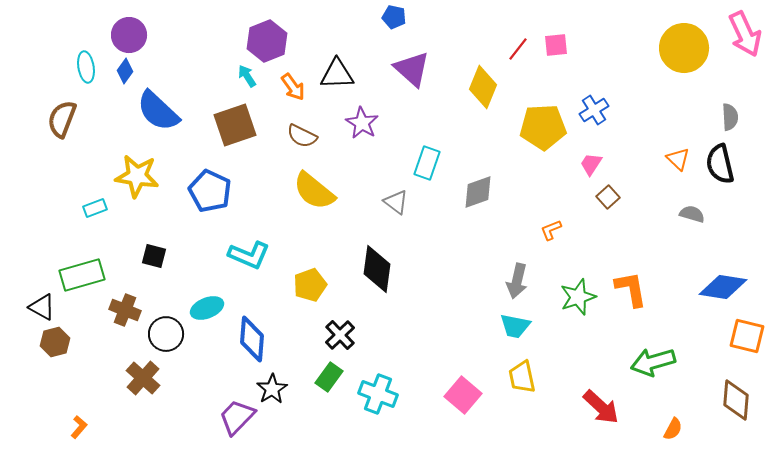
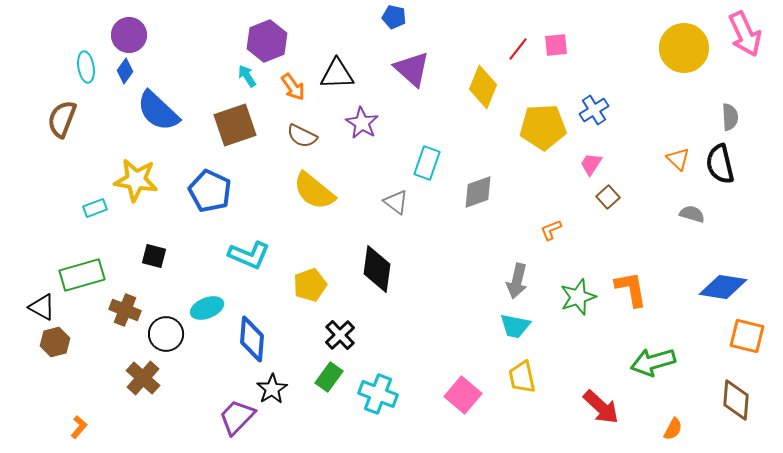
yellow star at (137, 176): moved 1 px left, 4 px down
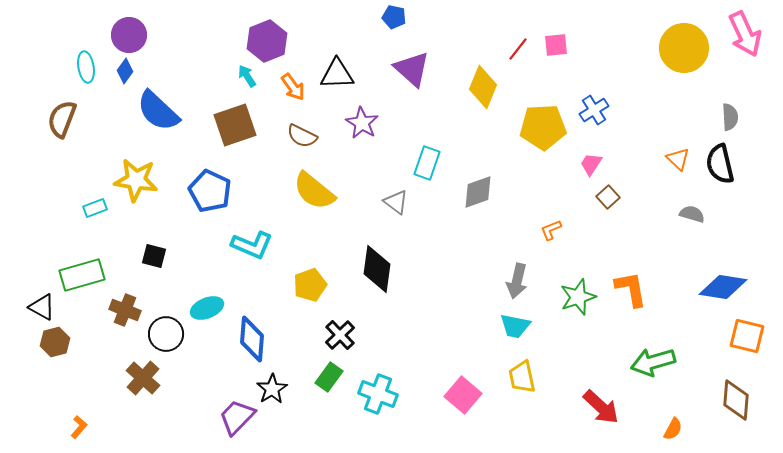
cyan L-shape at (249, 255): moved 3 px right, 10 px up
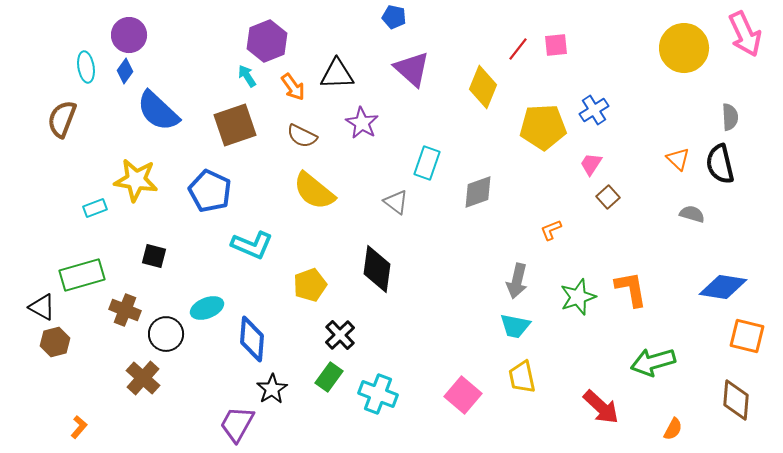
purple trapezoid at (237, 417): moved 7 px down; rotated 15 degrees counterclockwise
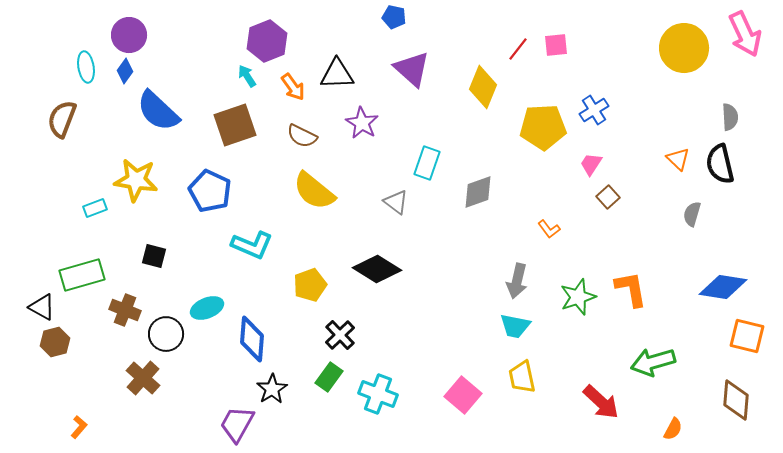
gray semicircle at (692, 214): rotated 90 degrees counterclockwise
orange L-shape at (551, 230): moved 2 px left, 1 px up; rotated 105 degrees counterclockwise
black diamond at (377, 269): rotated 66 degrees counterclockwise
red arrow at (601, 407): moved 5 px up
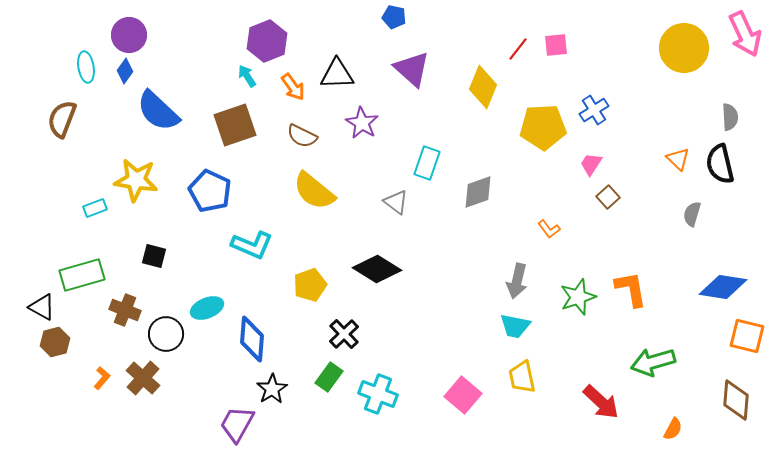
black cross at (340, 335): moved 4 px right, 1 px up
orange L-shape at (79, 427): moved 23 px right, 49 px up
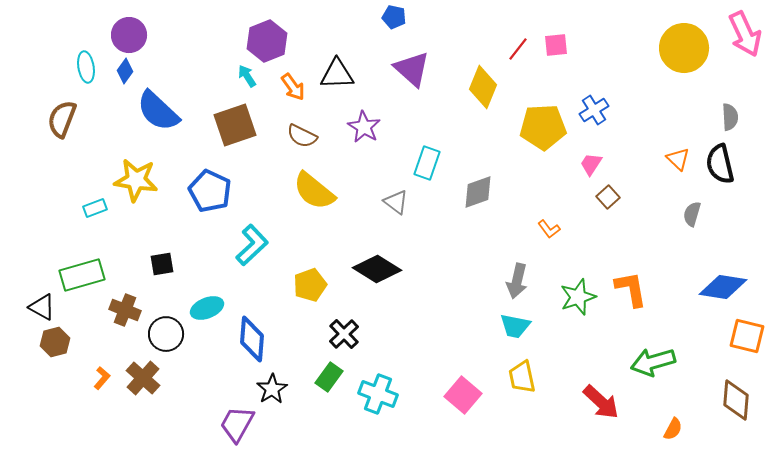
purple star at (362, 123): moved 2 px right, 4 px down
cyan L-shape at (252, 245): rotated 66 degrees counterclockwise
black square at (154, 256): moved 8 px right, 8 px down; rotated 25 degrees counterclockwise
